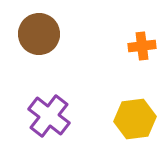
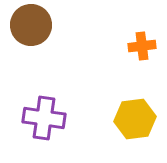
brown circle: moved 8 px left, 9 px up
purple cross: moved 5 px left, 2 px down; rotated 30 degrees counterclockwise
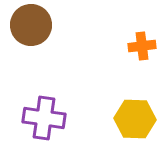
yellow hexagon: rotated 9 degrees clockwise
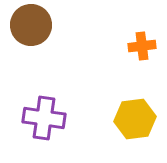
yellow hexagon: rotated 9 degrees counterclockwise
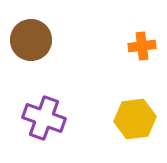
brown circle: moved 15 px down
purple cross: rotated 12 degrees clockwise
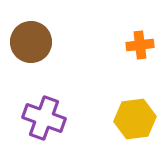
brown circle: moved 2 px down
orange cross: moved 2 px left, 1 px up
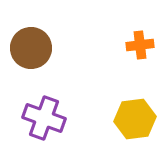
brown circle: moved 6 px down
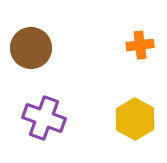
yellow hexagon: rotated 24 degrees counterclockwise
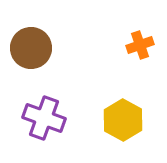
orange cross: rotated 12 degrees counterclockwise
yellow hexagon: moved 12 px left, 1 px down
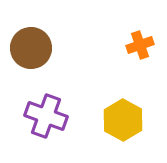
purple cross: moved 2 px right, 2 px up
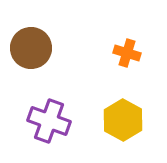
orange cross: moved 13 px left, 8 px down; rotated 36 degrees clockwise
purple cross: moved 3 px right, 5 px down
